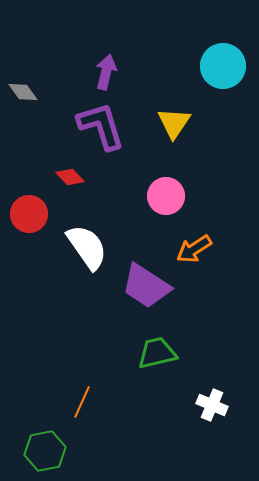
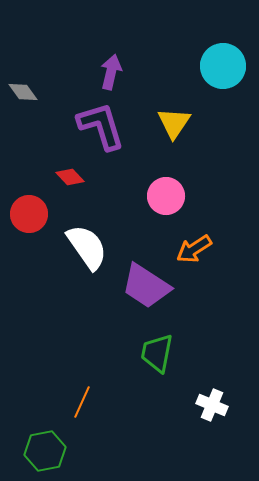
purple arrow: moved 5 px right
green trapezoid: rotated 66 degrees counterclockwise
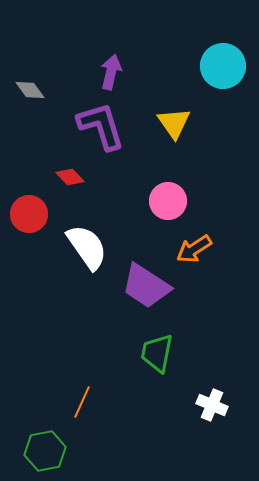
gray diamond: moved 7 px right, 2 px up
yellow triangle: rotated 9 degrees counterclockwise
pink circle: moved 2 px right, 5 px down
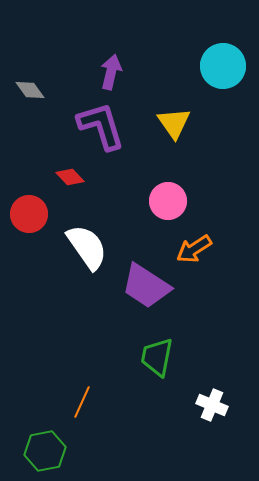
green trapezoid: moved 4 px down
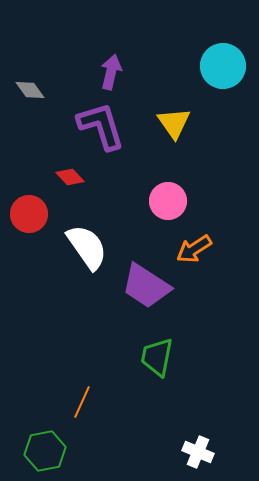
white cross: moved 14 px left, 47 px down
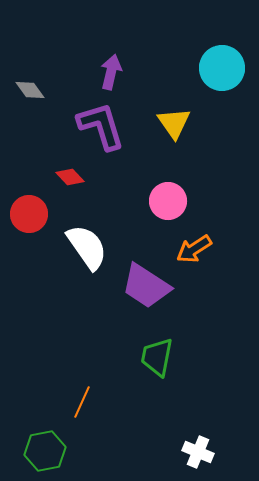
cyan circle: moved 1 px left, 2 px down
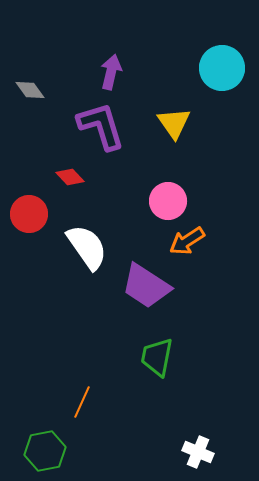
orange arrow: moved 7 px left, 8 px up
